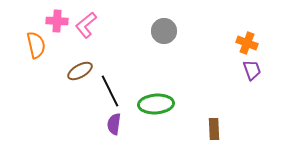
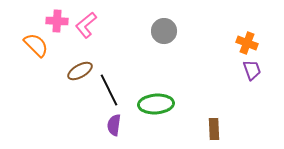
orange semicircle: rotated 32 degrees counterclockwise
black line: moved 1 px left, 1 px up
purple semicircle: moved 1 px down
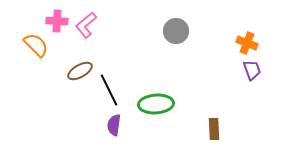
gray circle: moved 12 px right
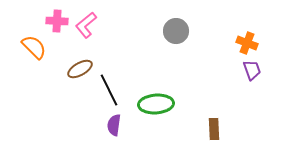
orange semicircle: moved 2 px left, 2 px down
brown ellipse: moved 2 px up
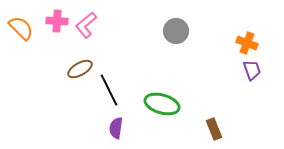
orange semicircle: moved 13 px left, 19 px up
green ellipse: moved 6 px right; rotated 20 degrees clockwise
purple semicircle: moved 2 px right, 3 px down
brown rectangle: rotated 20 degrees counterclockwise
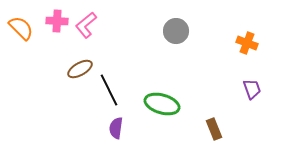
purple trapezoid: moved 19 px down
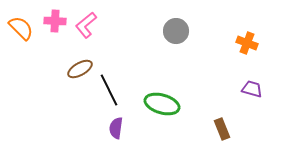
pink cross: moved 2 px left
purple trapezoid: rotated 55 degrees counterclockwise
brown rectangle: moved 8 px right
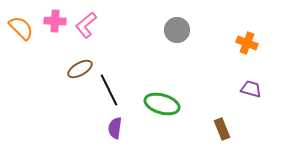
gray circle: moved 1 px right, 1 px up
purple trapezoid: moved 1 px left
purple semicircle: moved 1 px left
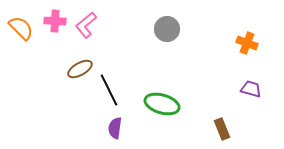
gray circle: moved 10 px left, 1 px up
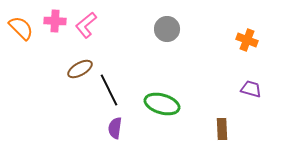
orange cross: moved 3 px up
brown rectangle: rotated 20 degrees clockwise
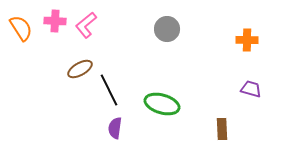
orange semicircle: rotated 12 degrees clockwise
orange cross: rotated 20 degrees counterclockwise
